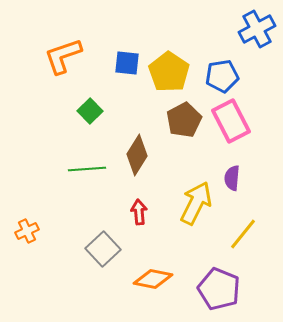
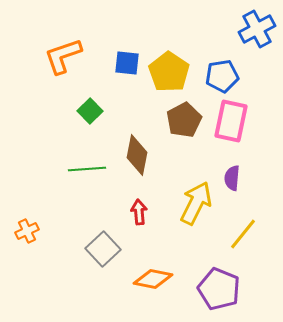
pink rectangle: rotated 39 degrees clockwise
brown diamond: rotated 21 degrees counterclockwise
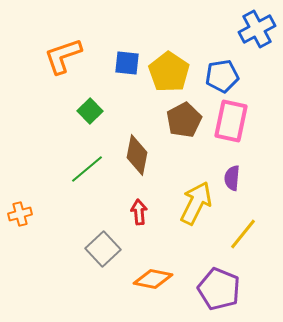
green line: rotated 36 degrees counterclockwise
orange cross: moved 7 px left, 17 px up; rotated 10 degrees clockwise
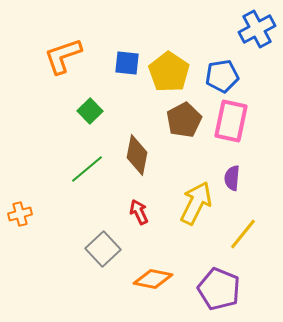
red arrow: rotated 20 degrees counterclockwise
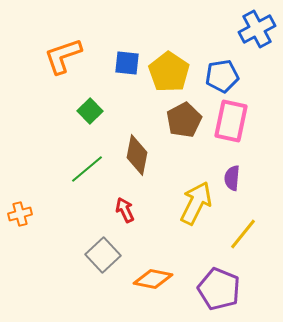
red arrow: moved 14 px left, 2 px up
gray square: moved 6 px down
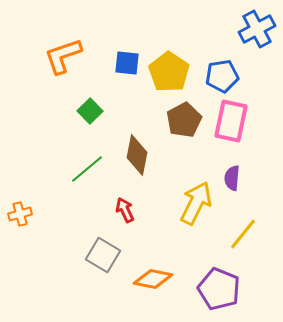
gray square: rotated 16 degrees counterclockwise
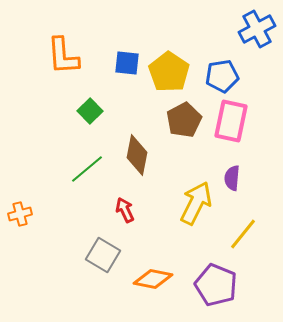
orange L-shape: rotated 75 degrees counterclockwise
purple pentagon: moved 3 px left, 4 px up
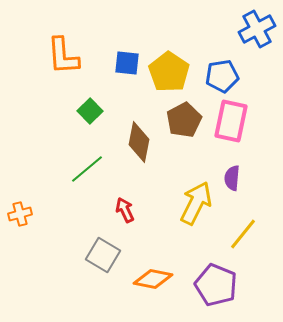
brown diamond: moved 2 px right, 13 px up
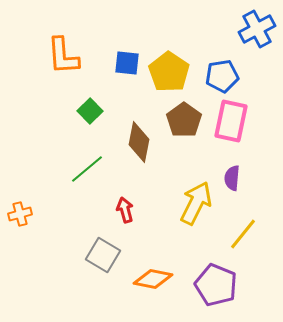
brown pentagon: rotated 8 degrees counterclockwise
red arrow: rotated 10 degrees clockwise
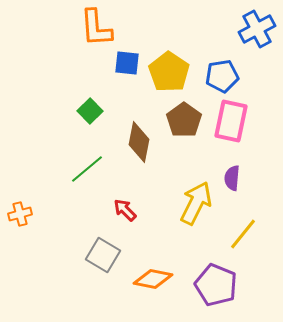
orange L-shape: moved 33 px right, 28 px up
red arrow: rotated 30 degrees counterclockwise
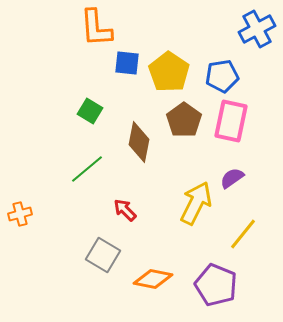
green square: rotated 15 degrees counterclockwise
purple semicircle: rotated 50 degrees clockwise
